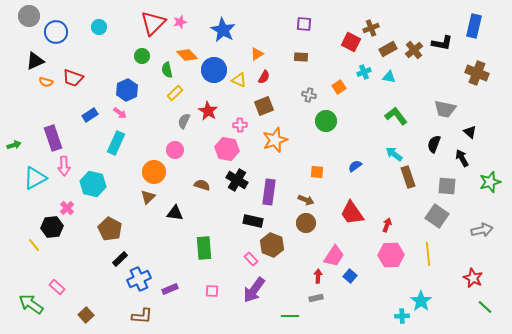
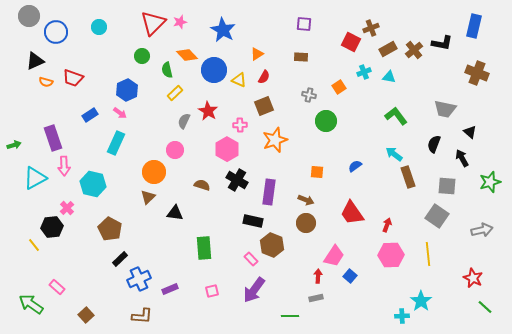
pink hexagon at (227, 149): rotated 20 degrees clockwise
pink square at (212, 291): rotated 16 degrees counterclockwise
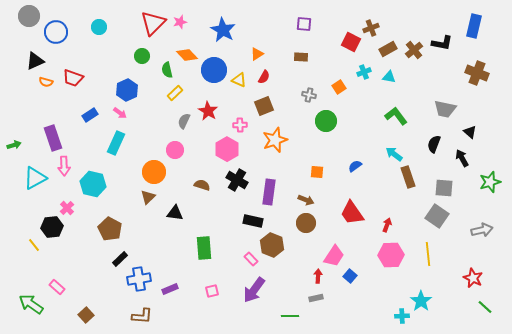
gray square at (447, 186): moved 3 px left, 2 px down
blue cross at (139, 279): rotated 15 degrees clockwise
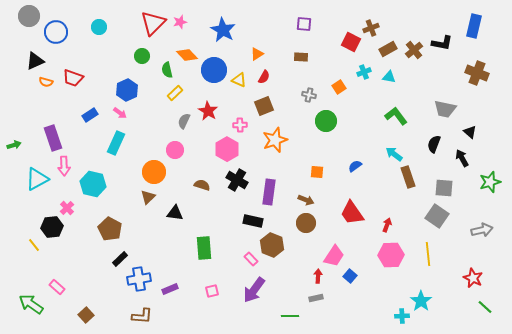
cyan triangle at (35, 178): moved 2 px right, 1 px down
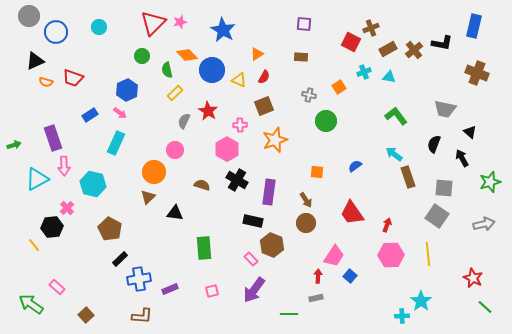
blue circle at (214, 70): moved 2 px left
brown arrow at (306, 200): rotated 35 degrees clockwise
gray arrow at (482, 230): moved 2 px right, 6 px up
green line at (290, 316): moved 1 px left, 2 px up
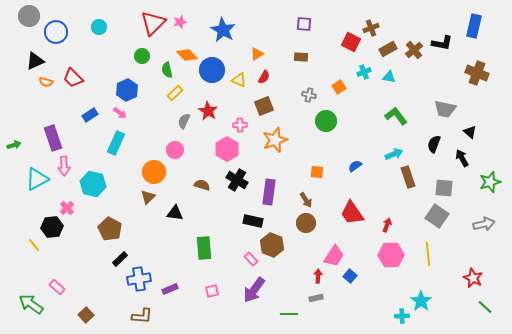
red trapezoid at (73, 78): rotated 25 degrees clockwise
cyan arrow at (394, 154): rotated 120 degrees clockwise
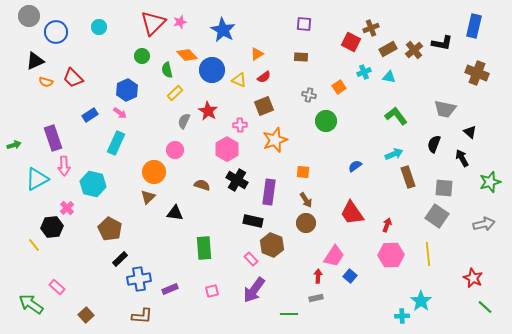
red semicircle at (264, 77): rotated 24 degrees clockwise
orange square at (317, 172): moved 14 px left
